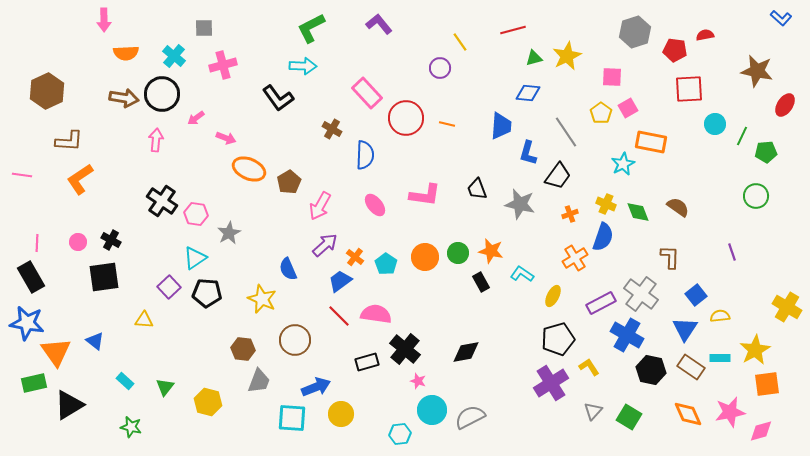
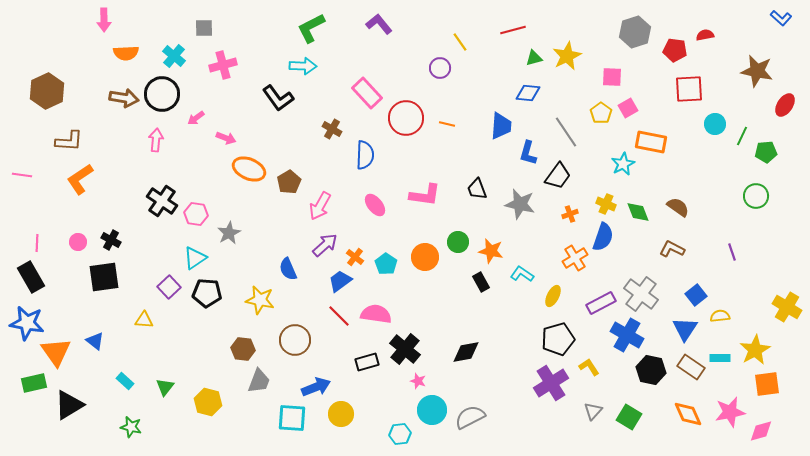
green circle at (458, 253): moved 11 px up
brown L-shape at (670, 257): moved 2 px right, 8 px up; rotated 65 degrees counterclockwise
yellow star at (262, 299): moved 2 px left, 1 px down; rotated 12 degrees counterclockwise
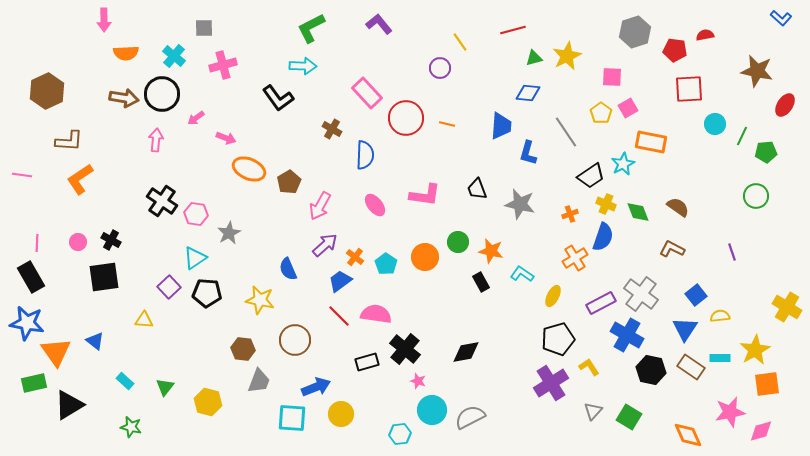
black trapezoid at (558, 176): moved 33 px right; rotated 20 degrees clockwise
orange diamond at (688, 414): moved 21 px down
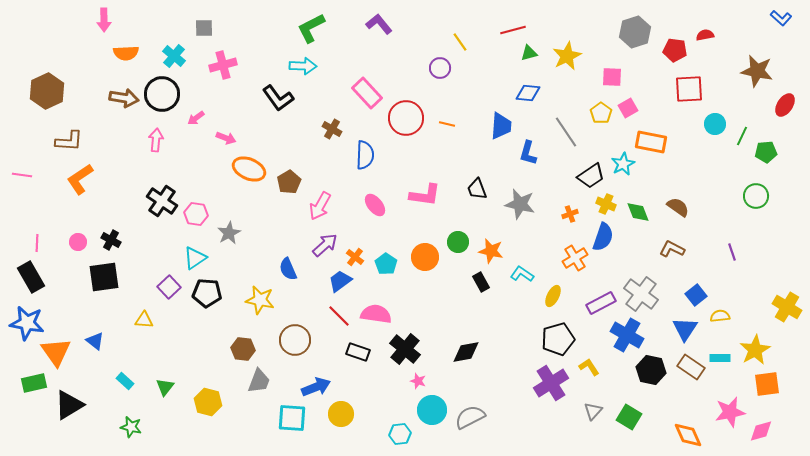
green triangle at (534, 58): moved 5 px left, 5 px up
black rectangle at (367, 362): moved 9 px left, 10 px up; rotated 35 degrees clockwise
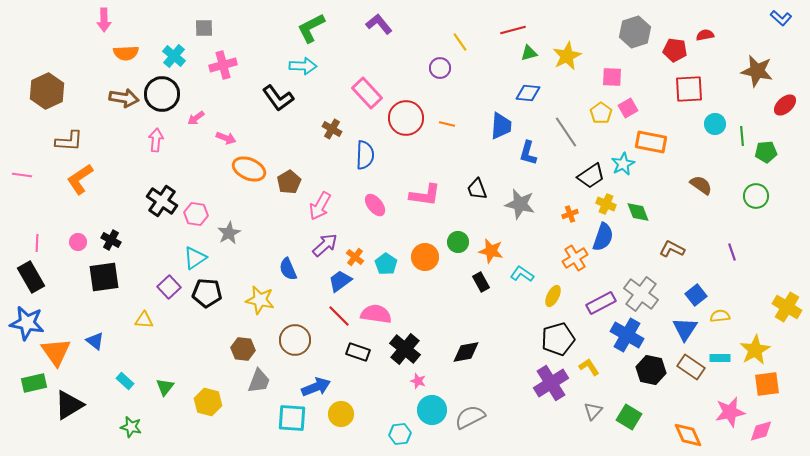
red ellipse at (785, 105): rotated 15 degrees clockwise
green line at (742, 136): rotated 30 degrees counterclockwise
brown semicircle at (678, 207): moved 23 px right, 22 px up
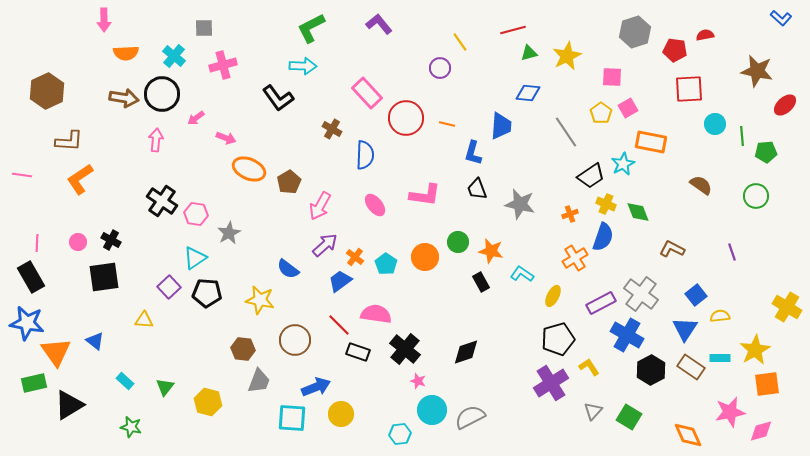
blue L-shape at (528, 153): moved 55 px left
blue semicircle at (288, 269): rotated 30 degrees counterclockwise
red line at (339, 316): moved 9 px down
black diamond at (466, 352): rotated 8 degrees counterclockwise
black hexagon at (651, 370): rotated 20 degrees clockwise
